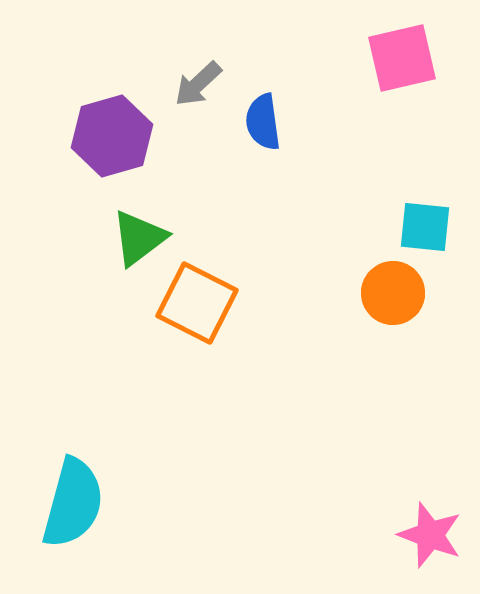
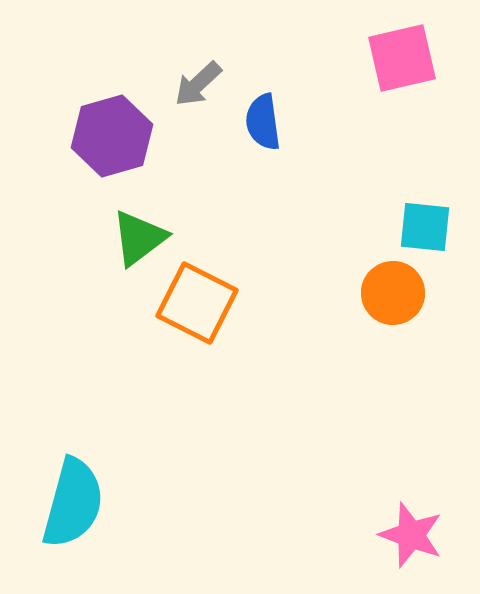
pink star: moved 19 px left
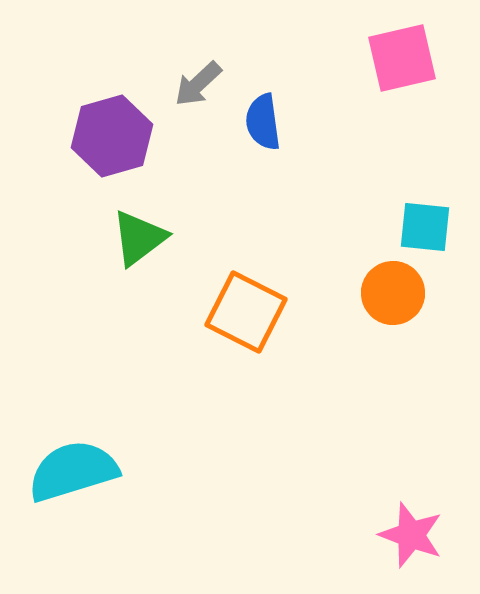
orange square: moved 49 px right, 9 px down
cyan semicircle: moved 32 px up; rotated 122 degrees counterclockwise
